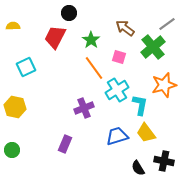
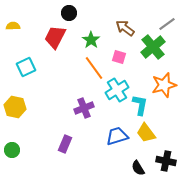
black cross: moved 2 px right
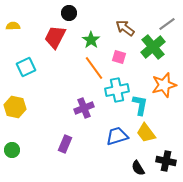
cyan cross: rotated 20 degrees clockwise
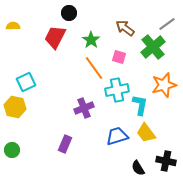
cyan square: moved 15 px down
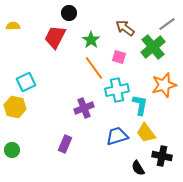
black cross: moved 4 px left, 5 px up
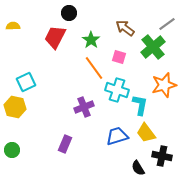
cyan cross: rotated 30 degrees clockwise
purple cross: moved 1 px up
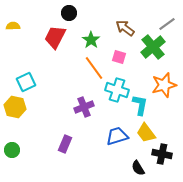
black cross: moved 2 px up
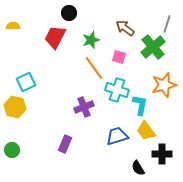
gray line: rotated 36 degrees counterclockwise
green star: rotated 18 degrees clockwise
yellow trapezoid: moved 2 px up
black cross: rotated 12 degrees counterclockwise
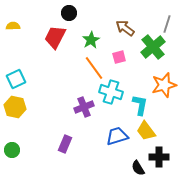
green star: rotated 12 degrees counterclockwise
pink square: rotated 32 degrees counterclockwise
cyan square: moved 10 px left, 3 px up
cyan cross: moved 6 px left, 2 px down
black cross: moved 3 px left, 3 px down
